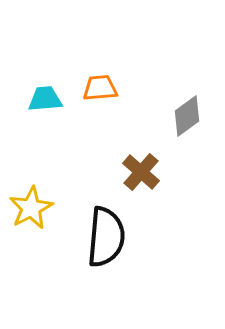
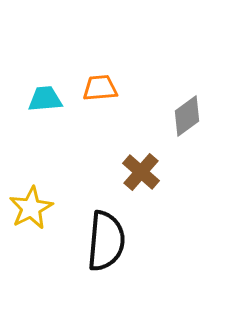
black semicircle: moved 4 px down
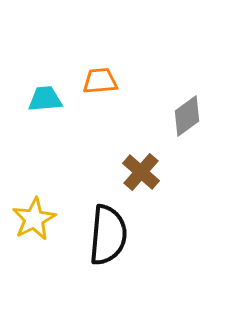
orange trapezoid: moved 7 px up
yellow star: moved 3 px right, 11 px down
black semicircle: moved 2 px right, 6 px up
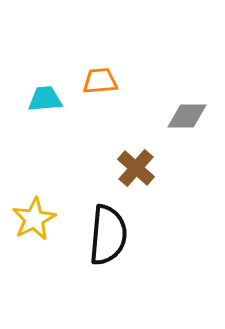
gray diamond: rotated 36 degrees clockwise
brown cross: moved 5 px left, 4 px up
